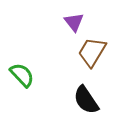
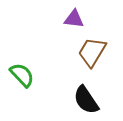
purple triangle: moved 3 px up; rotated 45 degrees counterclockwise
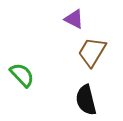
purple triangle: rotated 20 degrees clockwise
black semicircle: rotated 20 degrees clockwise
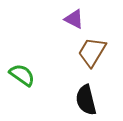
green semicircle: rotated 12 degrees counterclockwise
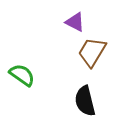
purple triangle: moved 1 px right, 3 px down
black semicircle: moved 1 px left, 1 px down
